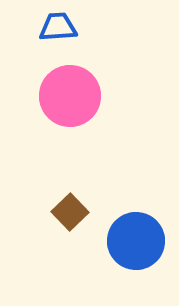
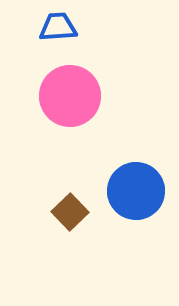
blue circle: moved 50 px up
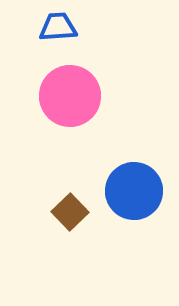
blue circle: moved 2 px left
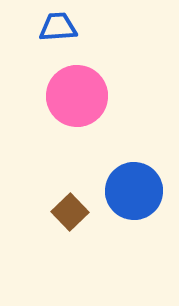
pink circle: moved 7 px right
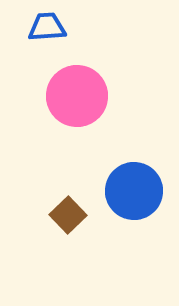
blue trapezoid: moved 11 px left
brown square: moved 2 px left, 3 px down
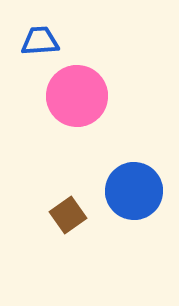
blue trapezoid: moved 7 px left, 14 px down
brown square: rotated 9 degrees clockwise
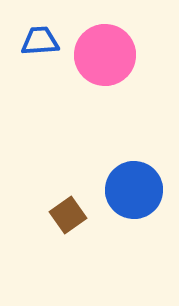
pink circle: moved 28 px right, 41 px up
blue circle: moved 1 px up
